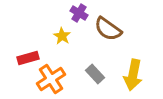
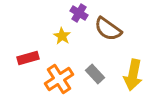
orange cross: moved 8 px right
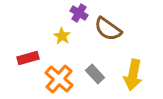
orange cross: rotated 16 degrees counterclockwise
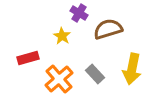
brown semicircle: rotated 128 degrees clockwise
yellow arrow: moved 1 px left, 6 px up
orange cross: rotated 8 degrees clockwise
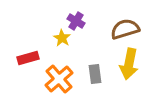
purple cross: moved 3 px left, 8 px down
brown semicircle: moved 17 px right
yellow star: moved 2 px down
yellow arrow: moved 3 px left, 5 px up
gray rectangle: rotated 36 degrees clockwise
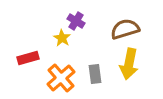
orange cross: moved 2 px right, 1 px up
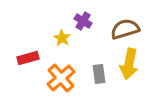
purple cross: moved 7 px right
gray rectangle: moved 4 px right
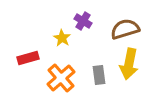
gray rectangle: moved 1 px down
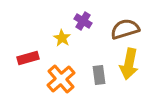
orange cross: moved 1 px down
